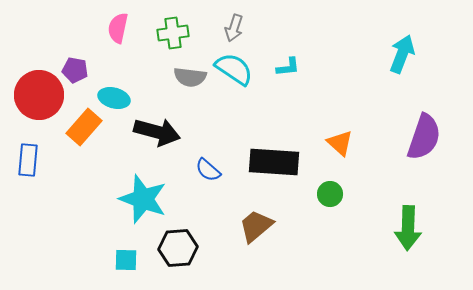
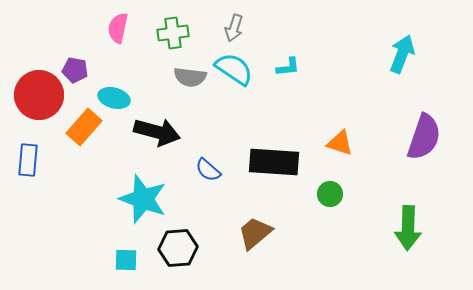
orange triangle: rotated 24 degrees counterclockwise
brown trapezoid: moved 1 px left, 7 px down
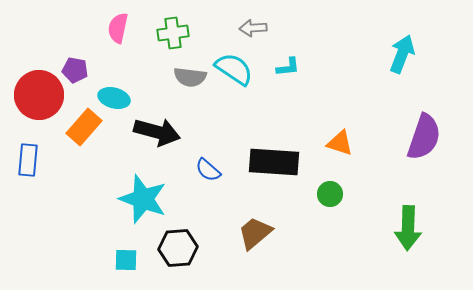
gray arrow: moved 19 px right; rotated 68 degrees clockwise
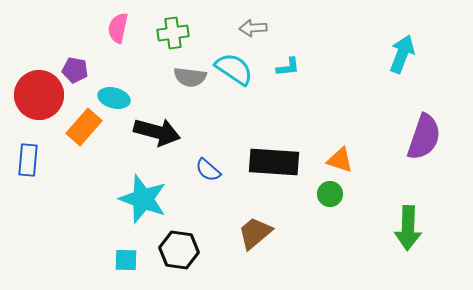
orange triangle: moved 17 px down
black hexagon: moved 1 px right, 2 px down; rotated 12 degrees clockwise
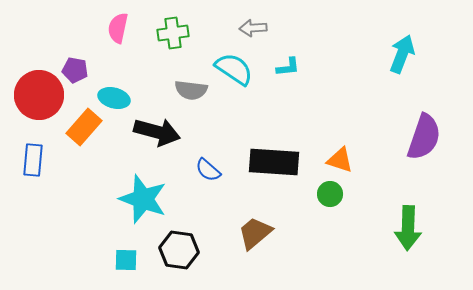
gray semicircle: moved 1 px right, 13 px down
blue rectangle: moved 5 px right
